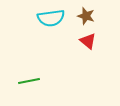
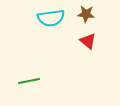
brown star: moved 2 px up; rotated 12 degrees counterclockwise
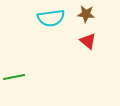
green line: moved 15 px left, 4 px up
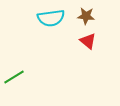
brown star: moved 2 px down
green line: rotated 20 degrees counterclockwise
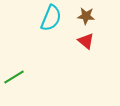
cyan semicircle: rotated 60 degrees counterclockwise
red triangle: moved 2 px left
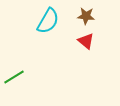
cyan semicircle: moved 3 px left, 3 px down; rotated 8 degrees clockwise
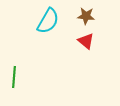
green line: rotated 55 degrees counterclockwise
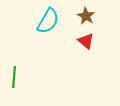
brown star: rotated 24 degrees clockwise
